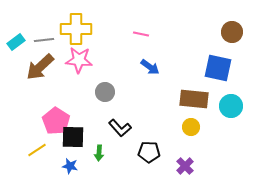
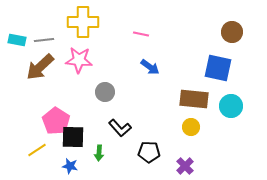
yellow cross: moved 7 px right, 7 px up
cyan rectangle: moved 1 px right, 2 px up; rotated 48 degrees clockwise
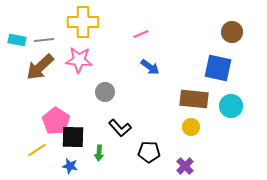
pink line: rotated 35 degrees counterclockwise
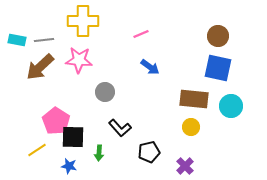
yellow cross: moved 1 px up
brown circle: moved 14 px left, 4 px down
black pentagon: rotated 15 degrees counterclockwise
blue star: moved 1 px left
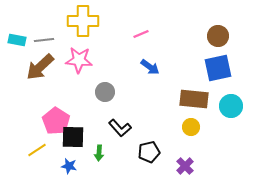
blue square: rotated 24 degrees counterclockwise
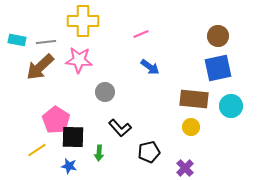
gray line: moved 2 px right, 2 px down
pink pentagon: moved 1 px up
purple cross: moved 2 px down
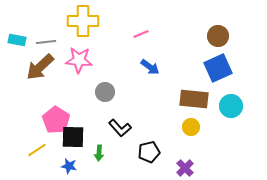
blue square: rotated 12 degrees counterclockwise
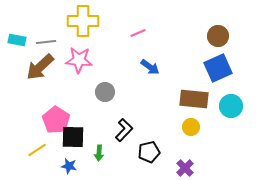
pink line: moved 3 px left, 1 px up
black L-shape: moved 4 px right, 2 px down; rotated 95 degrees counterclockwise
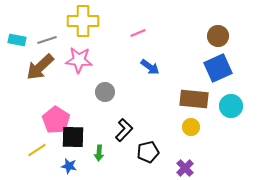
gray line: moved 1 px right, 2 px up; rotated 12 degrees counterclockwise
black pentagon: moved 1 px left
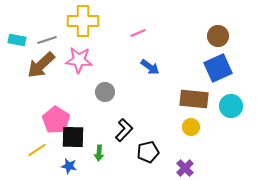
brown arrow: moved 1 px right, 2 px up
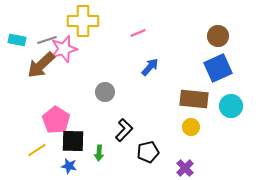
pink star: moved 15 px left, 11 px up; rotated 20 degrees counterclockwise
blue arrow: rotated 84 degrees counterclockwise
black square: moved 4 px down
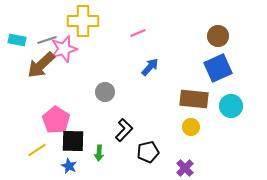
blue star: rotated 14 degrees clockwise
